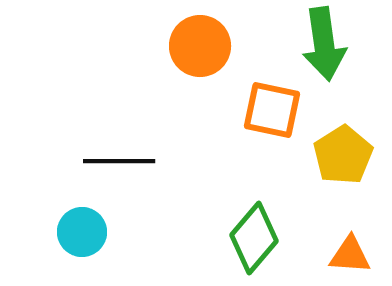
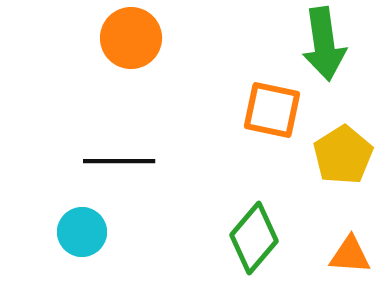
orange circle: moved 69 px left, 8 px up
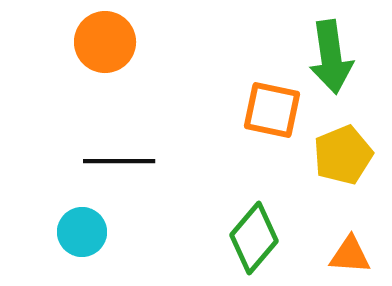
orange circle: moved 26 px left, 4 px down
green arrow: moved 7 px right, 13 px down
yellow pentagon: rotated 10 degrees clockwise
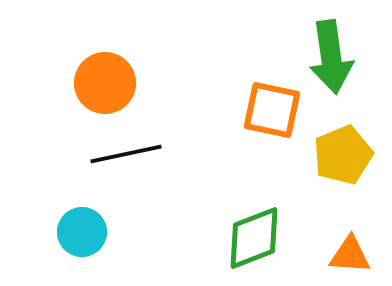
orange circle: moved 41 px down
black line: moved 7 px right, 7 px up; rotated 12 degrees counterclockwise
green diamond: rotated 28 degrees clockwise
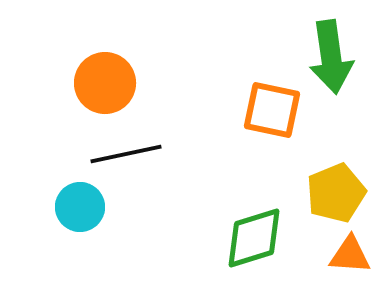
yellow pentagon: moved 7 px left, 38 px down
cyan circle: moved 2 px left, 25 px up
green diamond: rotated 4 degrees clockwise
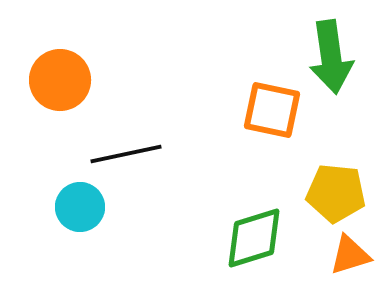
orange circle: moved 45 px left, 3 px up
yellow pentagon: rotated 28 degrees clockwise
orange triangle: rotated 21 degrees counterclockwise
